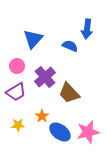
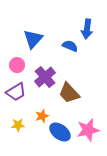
pink circle: moved 1 px up
orange star: rotated 16 degrees clockwise
pink star: moved 2 px up
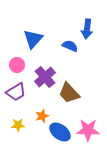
pink star: rotated 15 degrees clockwise
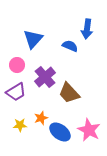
orange star: moved 1 px left, 2 px down
yellow star: moved 2 px right
pink star: moved 1 px right; rotated 25 degrees clockwise
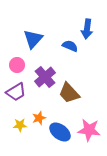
orange star: moved 2 px left
pink star: rotated 20 degrees counterclockwise
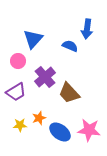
pink circle: moved 1 px right, 4 px up
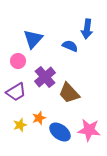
yellow star: rotated 16 degrees counterclockwise
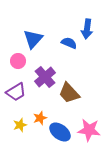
blue semicircle: moved 1 px left, 3 px up
orange star: moved 1 px right
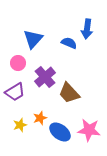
pink circle: moved 2 px down
purple trapezoid: moved 1 px left
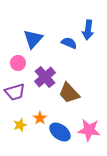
blue arrow: moved 1 px right, 1 px down
purple trapezoid: rotated 15 degrees clockwise
orange star: rotated 16 degrees counterclockwise
